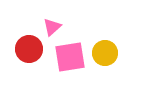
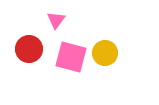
pink triangle: moved 4 px right, 7 px up; rotated 12 degrees counterclockwise
pink square: moved 1 px right; rotated 24 degrees clockwise
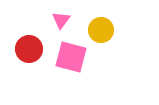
pink triangle: moved 5 px right
yellow circle: moved 4 px left, 23 px up
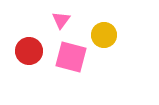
yellow circle: moved 3 px right, 5 px down
red circle: moved 2 px down
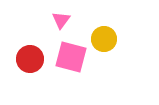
yellow circle: moved 4 px down
red circle: moved 1 px right, 8 px down
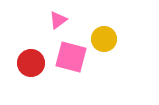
pink triangle: moved 3 px left; rotated 18 degrees clockwise
red circle: moved 1 px right, 4 px down
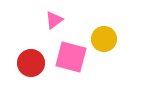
pink triangle: moved 4 px left
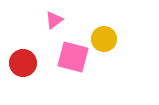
pink square: moved 2 px right
red circle: moved 8 px left
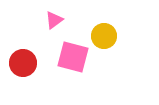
yellow circle: moved 3 px up
